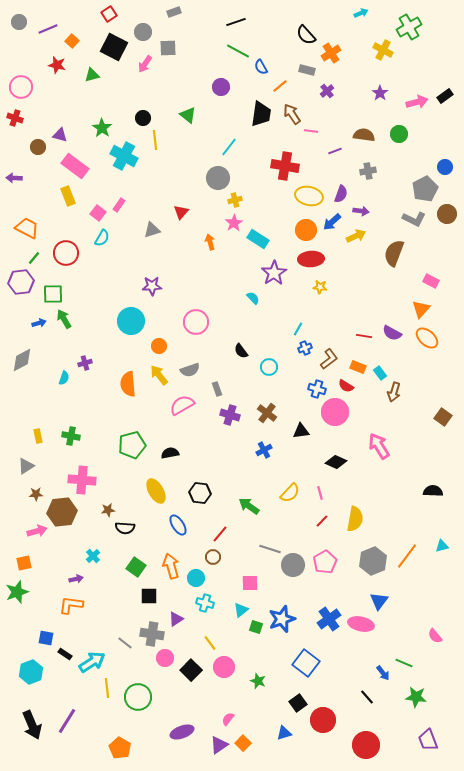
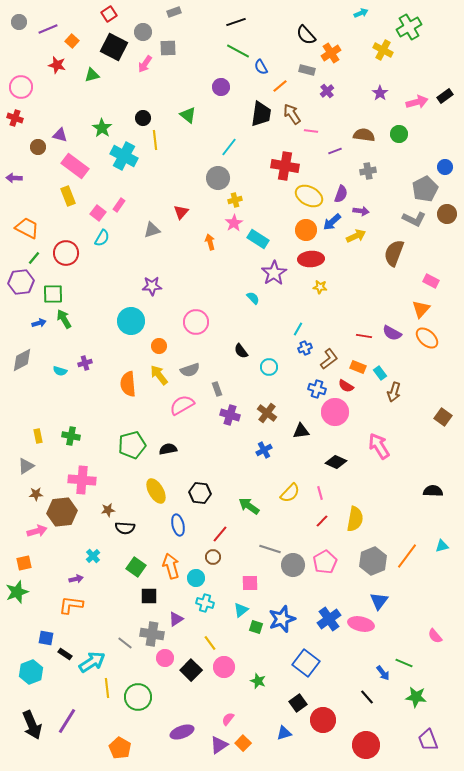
yellow ellipse at (309, 196): rotated 16 degrees clockwise
cyan semicircle at (64, 378): moved 4 px left, 7 px up; rotated 88 degrees clockwise
black semicircle at (170, 453): moved 2 px left, 4 px up
blue ellipse at (178, 525): rotated 20 degrees clockwise
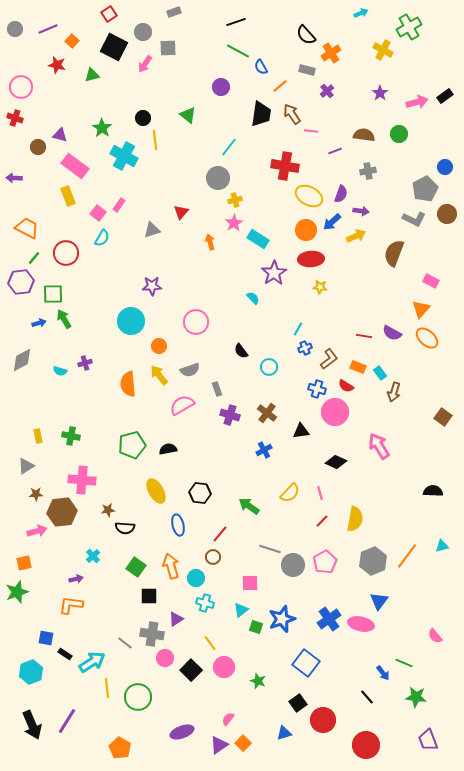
gray circle at (19, 22): moved 4 px left, 7 px down
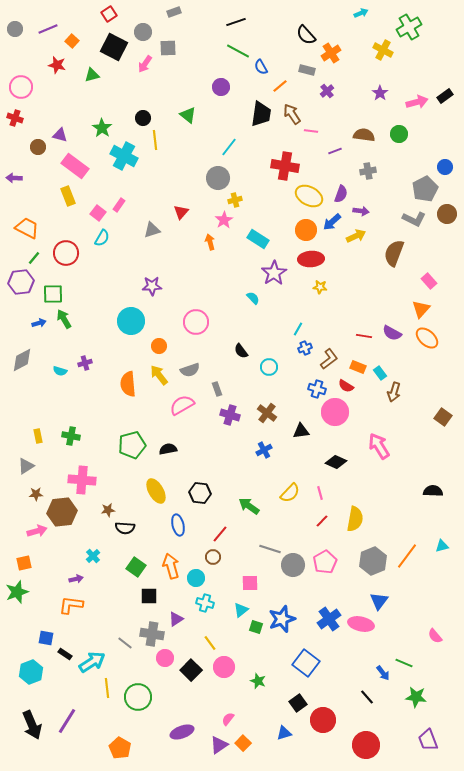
pink star at (234, 223): moved 10 px left, 3 px up
pink rectangle at (431, 281): moved 2 px left; rotated 21 degrees clockwise
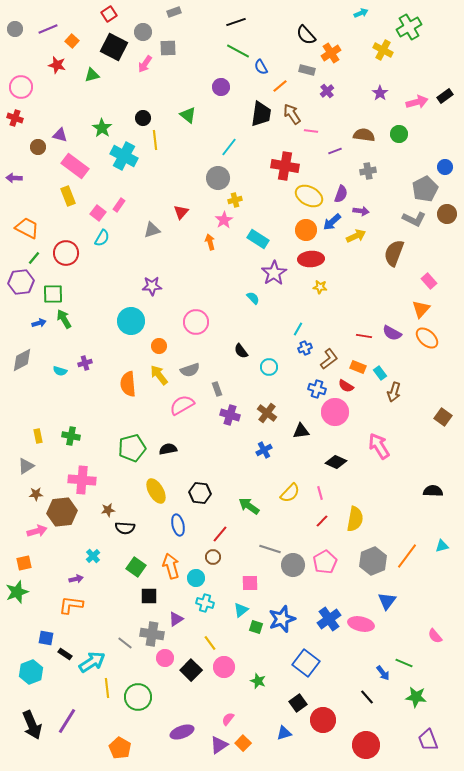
green pentagon at (132, 445): moved 3 px down
blue triangle at (379, 601): moved 8 px right
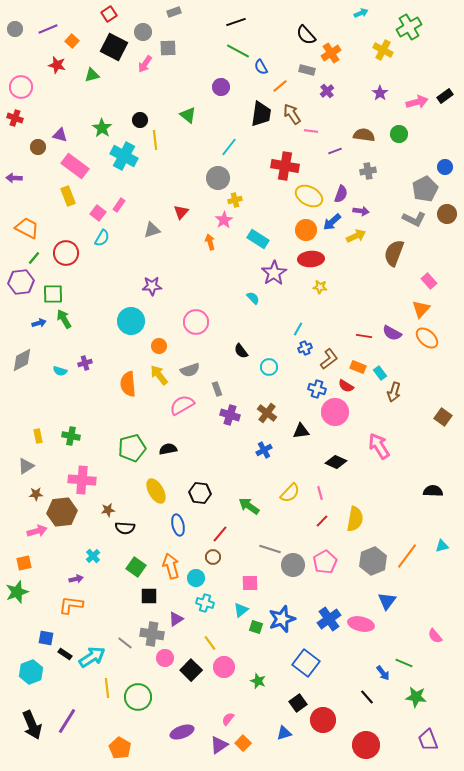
black circle at (143, 118): moved 3 px left, 2 px down
cyan arrow at (92, 662): moved 5 px up
